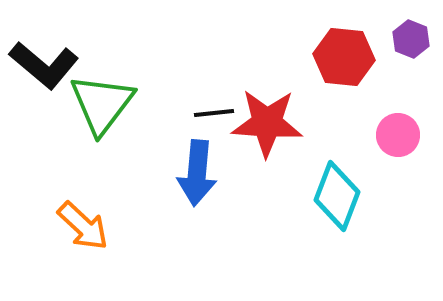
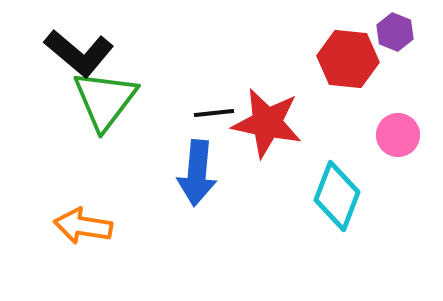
purple hexagon: moved 16 px left, 7 px up
red hexagon: moved 4 px right, 2 px down
black L-shape: moved 35 px right, 12 px up
green triangle: moved 3 px right, 4 px up
red star: rotated 8 degrees clockwise
orange arrow: rotated 146 degrees clockwise
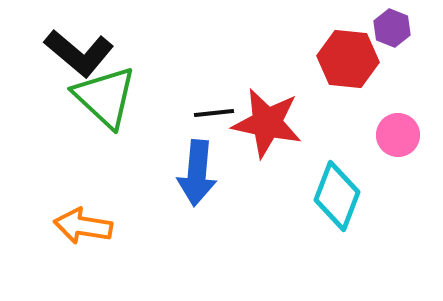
purple hexagon: moved 3 px left, 4 px up
green triangle: moved 3 px up; rotated 24 degrees counterclockwise
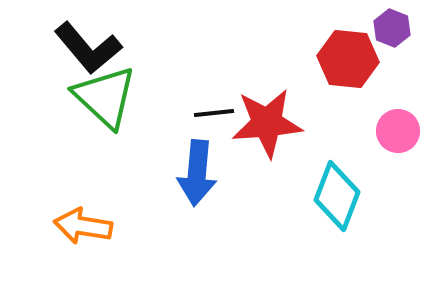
black L-shape: moved 9 px right, 5 px up; rotated 10 degrees clockwise
red star: rotated 16 degrees counterclockwise
pink circle: moved 4 px up
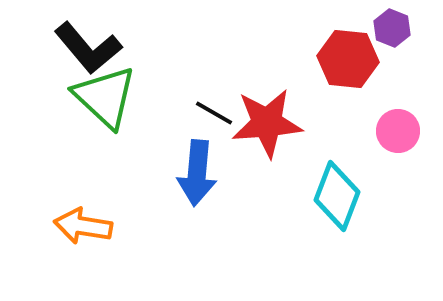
black line: rotated 36 degrees clockwise
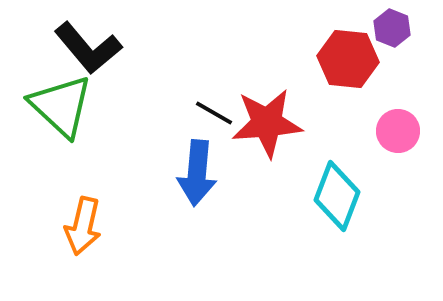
green triangle: moved 44 px left, 9 px down
orange arrow: rotated 86 degrees counterclockwise
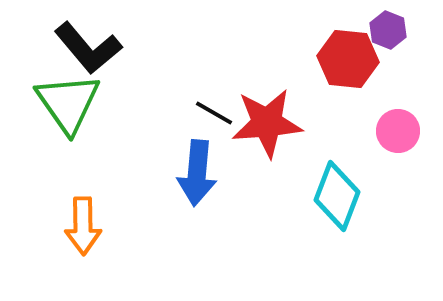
purple hexagon: moved 4 px left, 2 px down
green triangle: moved 7 px right, 3 px up; rotated 12 degrees clockwise
orange arrow: rotated 14 degrees counterclockwise
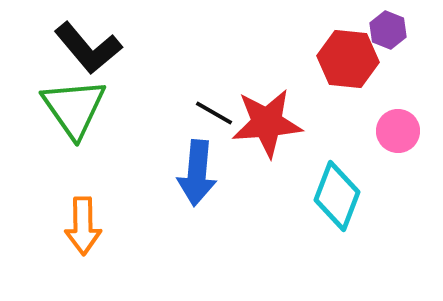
green triangle: moved 6 px right, 5 px down
